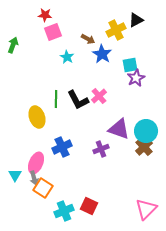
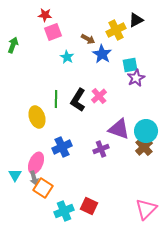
black L-shape: rotated 60 degrees clockwise
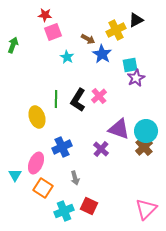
purple cross: rotated 28 degrees counterclockwise
gray arrow: moved 41 px right
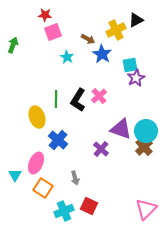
purple triangle: moved 2 px right
blue cross: moved 4 px left, 7 px up; rotated 24 degrees counterclockwise
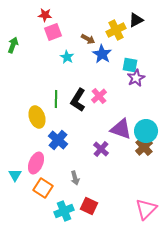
cyan square: rotated 21 degrees clockwise
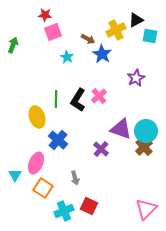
cyan square: moved 20 px right, 29 px up
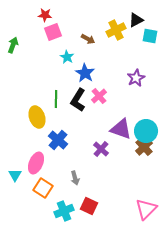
blue star: moved 17 px left, 19 px down
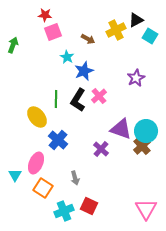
cyan square: rotated 21 degrees clockwise
blue star: moved 1 px left, 2 px up; rotated 18 degrees clockwise
yellow ellipse: rotated 20 degrees counterclockwise
brown cross: moved 2 px left, 1 px up
pink triangle: rotated 15 degrees counterclockwise
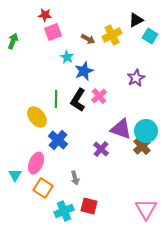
yellow cross: moved 4 px left, 5 px down
green arrow: moved 4 px up
red square: rotated 12 degrees counterclockwise
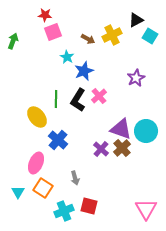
brown cross: moved 20 px left, 2 px down
cyan triangle: moved 3 px right, 17 px down
